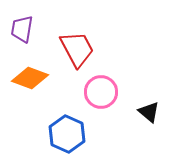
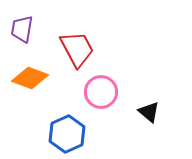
blue hexagon: rotated 12 degrees clockwise
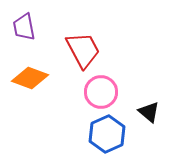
purple trapezoid: moved 2 px right, 2 px up; rotated 20 degrees counterclockwise
red trapezoid: moved 6 px right, 1 px down
blue hexagon: moved 40 px right
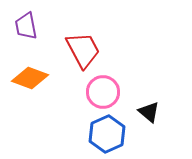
purple trapezoid: moved 2 px right, 1 px up
pink circle: moved 2 px right
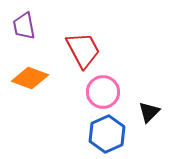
purple trapezoid: moved 2 px left
black triangle: rotated 35 degrees clockwise
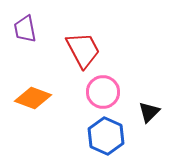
purple trapezoid: moved 1 px right, 3 px down
orange diamond: moved 3 px right, 20 px down
blue hexagon: moved 1 px left, 2 px down; rotated 12 degrees counterclockwise
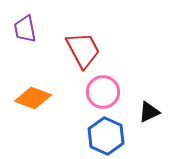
black triangle: rotated 20 degrees clockwise
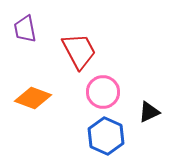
red trapezoid: moved 4 px left, 1 px down
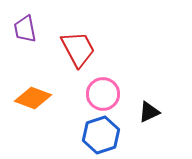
red trapezoid: moved 1 px left, 2 px up
pink circle: moved 2 px down
blue hexagon: moved 5 px left, 1 px up; rotated 18 degrees clockwise
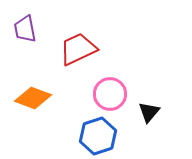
red trapezoid: rotated 87 degrees counterclockwise
pink circle: moved 7 px right
black triangle: rotated 25 degrees counterclockwise
blue hexagon: moved 3 px left, 1 px down
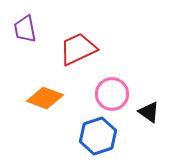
pink circle: moved 2 px right
orange diamond: moved 12 px right
black triangle: rotated 35 degrees counterclockwise
